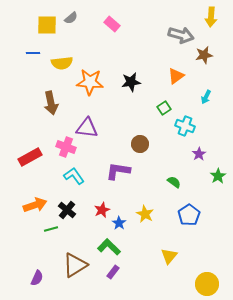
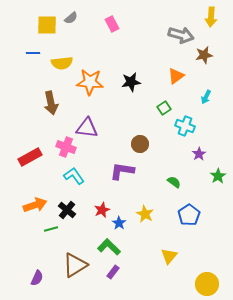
pink rectangle: rotated 21 degrees clockwise
purple L-shape: moved 4 px right
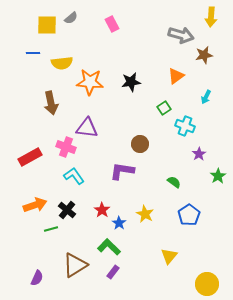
red star: rotated 14 degrees counterclockwise
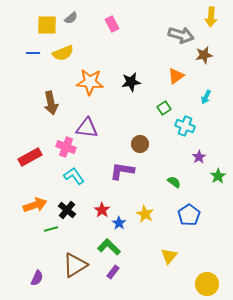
yellow semicircle: moved 1 px right, 10 px up; rotated 15 degrees counterclockwise
purple star: moved 3 px down
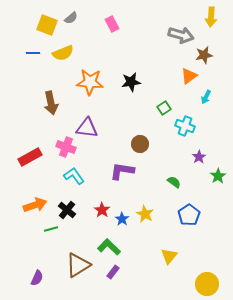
yellow square: rotated 20 degrees clockwise
orange triangle: moved 13 px right
blue star: moved 3 px right, 4 px up
brown triangle: moved 3 px right
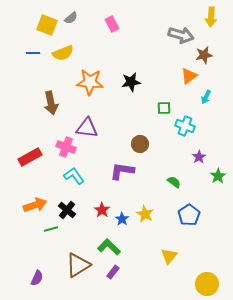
green square: rotated 32 degrees clockwise
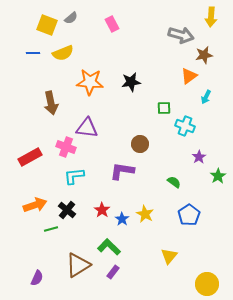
cyan L-shape: rotated 60 degrees counterclockwise
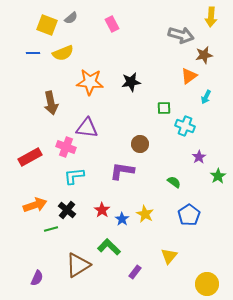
purple rectangle: moved 22 px right
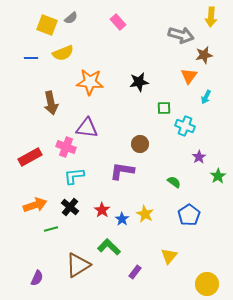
pink rectangle: moved 6 px right, 2 px up; rotated 14 degrees counterclockwise
blue line: moved 2 px left, 5 px down
orange triangle: rotated 18 degrees counterclockwise
black star: moved 8 px right
black cross: moved 3 px right, 3 px up
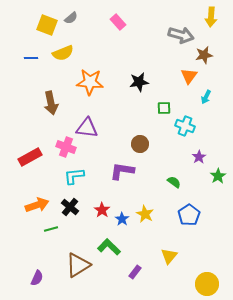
orange arrow: moved 2 px right
